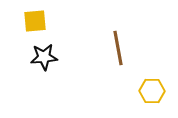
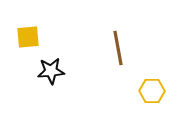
yellow square: moved 7 px left, 16 px down
black star: moved 7 px right, 14 px down
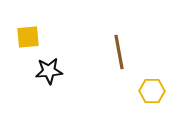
brown line: moved 1 px right, 4 px down
black star: moved 2 px left
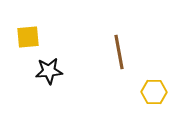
yellow hexagon: moved 2 px right, 1 px down
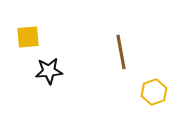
brown line: moved 2 px right
yellow hexagon: rotated 20 degrees counterclockwise
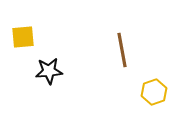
yellow square: moved 5 px left
brown line: moved 1 px right, 2 px up
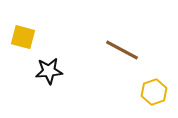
yellow square: rotated 20 degrees clockwise
brown line: rotated 52 degrees counterclockwise
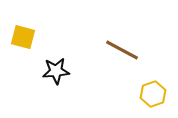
black star: moved 7 px right
yellow hexagon: moved 1 px left, 2 px down
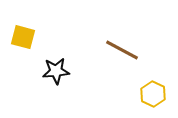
yellow hexagon: rotated 15 degrees counterclockwise
